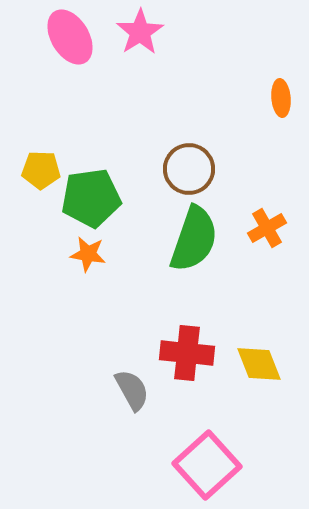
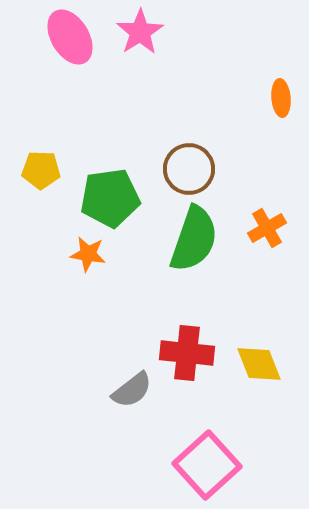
green pentagon: moved 19 px right
gray semicircle: rotated 81 degrees clockwise
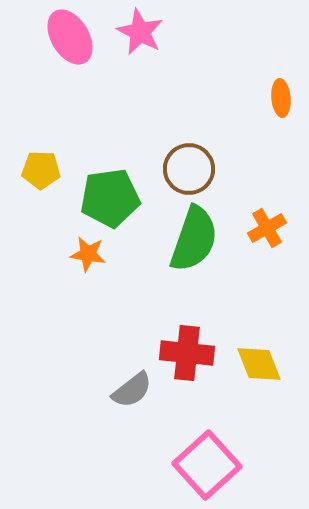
pink star: rotated 12 degrees counterclockwise
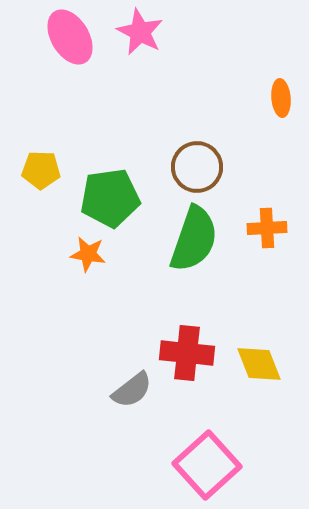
brown circle: moved 8 px right, 2 px up
orange cross: rotated 27 degrees clockwise
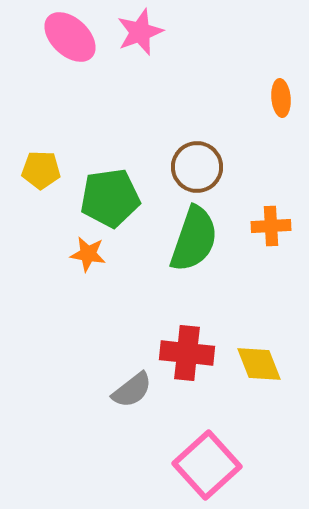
pink star: rotated 24 degrees clockwise
pink ellipse: rotated 16 degrees counterclockwise
orange cross: moved 4 px right, 2 px up
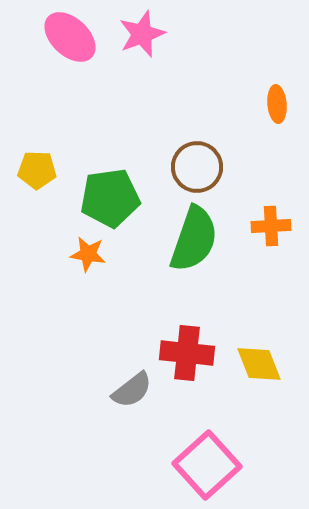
pink star: moved 2 px right, 2 px down
orange ellipse: moved 4 px left, 6 px down
yellow pentagon: moved 4 px left
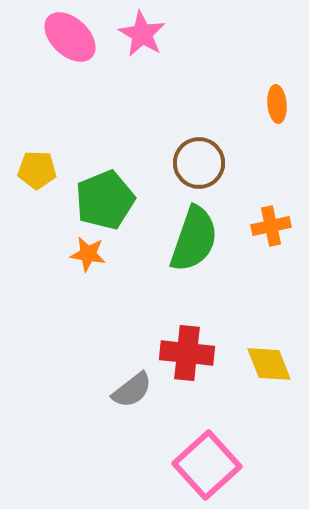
pink star: rotated 21 degrees counterclockwise
brown circle: moved 2 px right, 4 px up
green pentagon: moved 5 px left, 2 px down; rotated 14 degrees counterclockwise
orange cross: rotated 9 degrees counterclockwise
yellow diamond: moved 10 px right
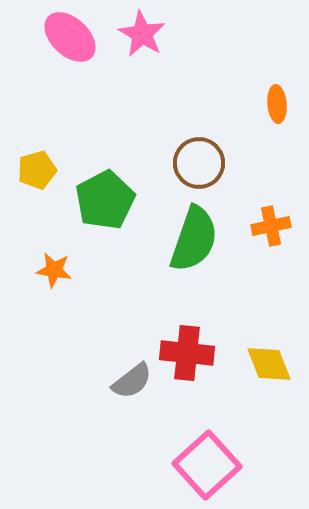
yellow pentagon: rotated 18 degrees counterclockwise
green pentagon: rotated 6 degrees counterclockwise
orange star: moved 34 px left, 16 px down
gray semicircle: moved 9 px up
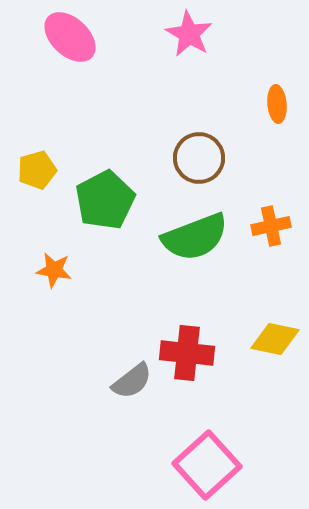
pink star: moved 47 px right
brown circle: moved 5 px up
green semicircle: moved 1 px right, 2 px up; rotated 50 degrees clockwise
yellow diamond: moved 6 px right, 25 px up; rotated 57 degrees counterclockwise
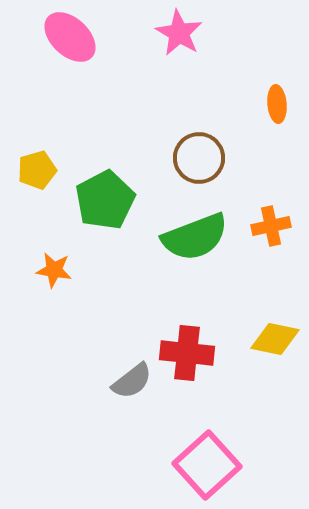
pink star: moved 10 px left, 1 px up
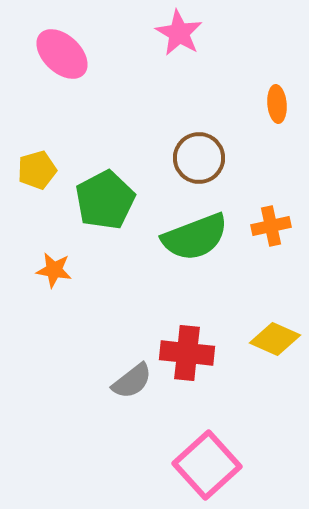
pink ellipse: moved 8 px left, 17 px down
yellow diamond: rotated 12 degrees clockwise
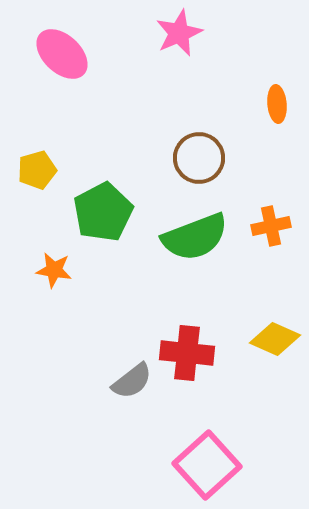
pink star: rotated 18 degrees clockwise
green pentagon: moved 2 px left, 12 px down
